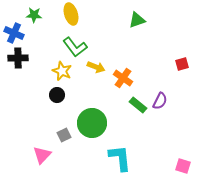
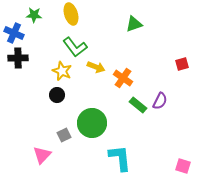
green triangle: moved 3 px left, 4 px down
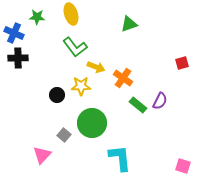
green star: moved 3 px right, 2 px down
green triangle: moved 5 px left
red square: moved 1 px up
yellow star: moved 19 px right, 15 px down; rotated 24 degrees counterclockwise
gray square: rotated 24 degrees counterclockwise
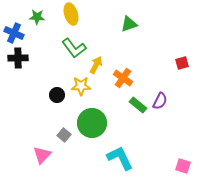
green L-shape: moved 1 px left, 1 px down
yellow arrow: moved 2 px up; rotated 84 degrees counterclockwise
cyan L-shape: rotated 20 degrees counterclockwise
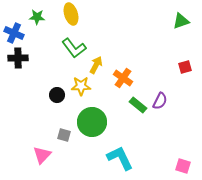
green triangle: moved 52 px right, 3 px up
red square: moved 3 px right, 4 px down
green circle: moved 1 px up
gray square: rotated 24 degrees counterclockwise
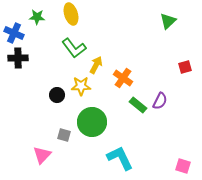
green triangle: moved 13 px left; rotated 24 degrees counterclockwise
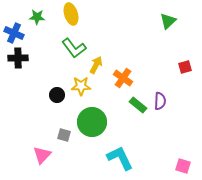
purple semicircle: rotated 24 degrees counterclockwise
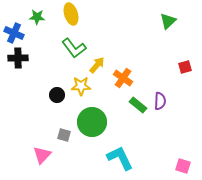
yellow arrow: moved 1 px right; rotated 12 degrees clockwise
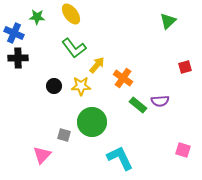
yellow ellipse: rotated 20 degrees counterclockwise
black circle: moved 3 px left, 9 px up
purple semicircle: rotated 84 degrees clockwise
pink square: moved 16 px up
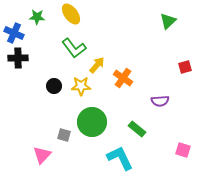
green rectangle: moved 1 px left, 24 px down
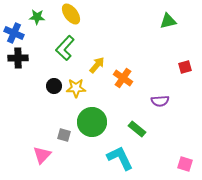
green triangle: rotated 30 degrees clockwise
green L-shape: moved 9 px left; rotated 80 degrees clockwise
yellow star: moved 5 px left, 2 px down
pink square: moved 2 px right, 14 px down
